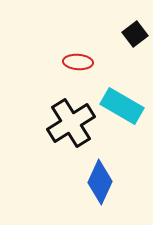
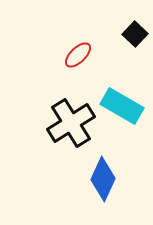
black square: rotated 10 degrees counterclockwise
red ellipse: moved 7 px up; rotated 48 degrees counterclockwise
blue diamond: moved 3 px right, 3 px up
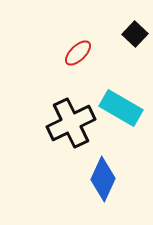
red ellipse: moved 2 px up
cyan rectangle: moved 1 px left, 2 px down
black cross: rotated 6 degrees clockwise
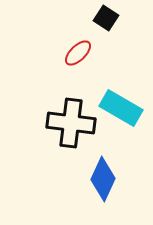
black square: moved 29 px left, 16 px up; rotated 10 degrees counterclockwise
black cross: rotated 33 degrees clockwise
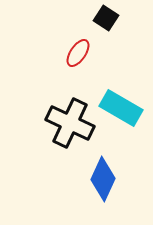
red ellipse: rotated 12 degrees counterclockwise
black cross: moved 1 px left; rotated 18 degrees clockwise
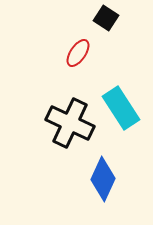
cyan rectangle: rotated 27 degrees clockwise
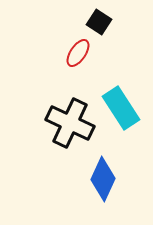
black square: moved 7 px left, 4 px down
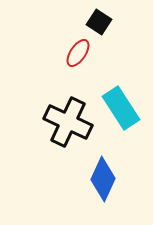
black cross: moved 2 px left, 1 px up
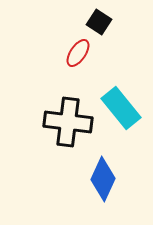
cyan rectangle: rotated 6 degrees counterclockwise
black cross: rotated 18 degrees counterclockwise
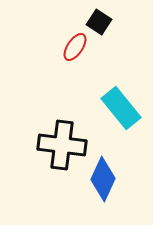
red ellipse: moved 3 px left, 6 px up
black cross: moved 6 px left, 23 px down
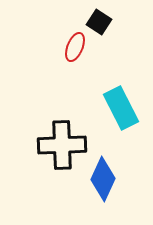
red ellipse: rotated 12 degrees counterclockwise
cyan rectangle: rotated 12 degrees clockwise
black cross: rotated 9 degrees counterclockwise
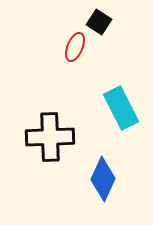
black cross: moved 12 px left, 8 px up
